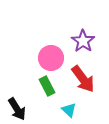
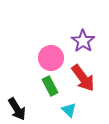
red arrow: moved 1 px up
green rectangle: moved 3 px right
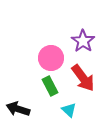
black arrow: moved 1 px right; rotated 140 degrees clockwise
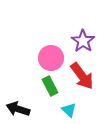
red arrow: moved 1 px left, 2 px up
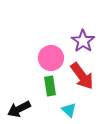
green rectangle: rotated 18 degrees clockwise
black arrow: moved 1 px right; rotated 45 degrees counterclockwise
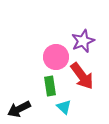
purple star: rotated 15 degrees clockwise
pink circle: moved 5 px right, 1 px up
cyan triangle: moved 5 px left, 3 px up
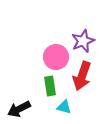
red arrow: rotated 56 degrees clockwise
cyan triangle: rotated 28 degrees counterclockwise
